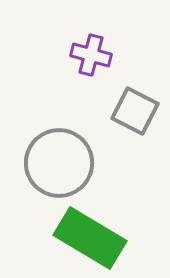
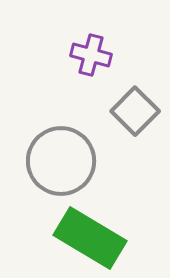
gray square: rotated 18 degrees clockwise
gray circle: moved 2 px right, 2 px up
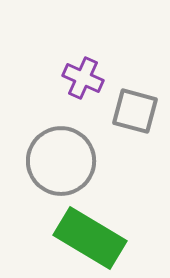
purple cross: moved 8 px left, 23 px down; rotated 9 degrees clockwise
gray square: rotated 30 degrees counterclockwise
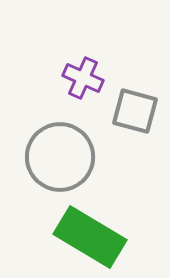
gray circle: moved 1 px left, 4 px up
green rectangle: moved 1 px up
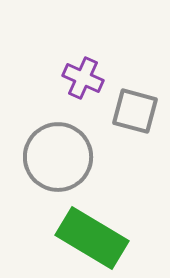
gray circle: moved 2 px left
green rectangle: moved 2 px right, 1 px down
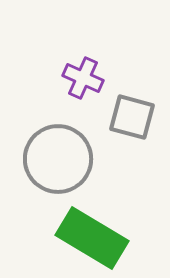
gray square: moved 3 px left, 6 px down
gray circle: moved 2 px down
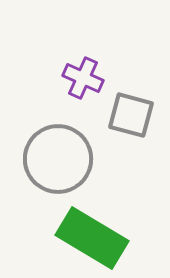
gray square: moved 1 px left, 2 px up
